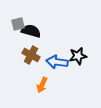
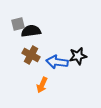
black semicircle: rotated 24 degrees counterclockwise
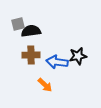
brown cross: rotated 30 degrees counterclockwise
orange arrow: moved 3 px right; rotated 70 degrees counterclockwise
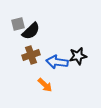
black semicircle: rotated 144 degrees clockwise
brown cross: rotated 18 degrees counterclockwise
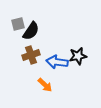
black semicircle: rotated 12 degrees counterclockwise
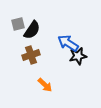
black semicircle: moved 1 px right, 1 px up
blue arrow: moved 11 px right, 19 px up; rotated 25 degrees clockwise
